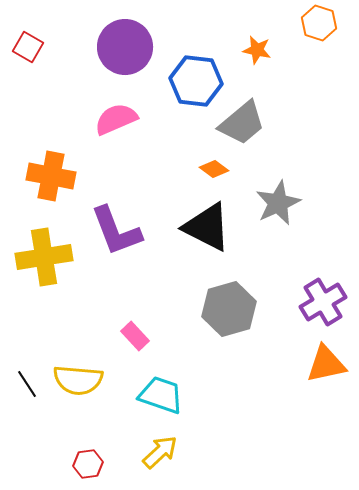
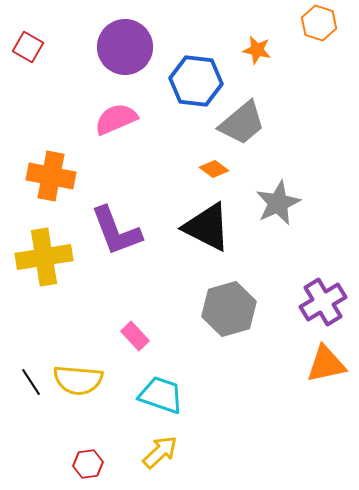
black line: moved 4 px right, 2 px up
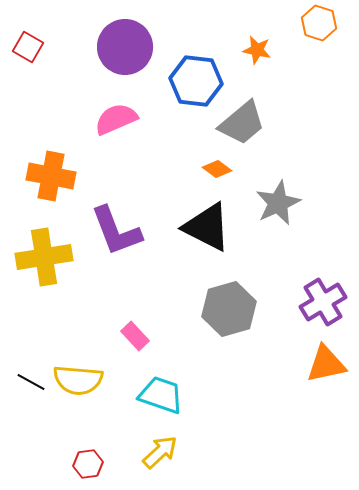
orange diamond: moved 3 px right
black line: rotated 28 degrees counterclockwise
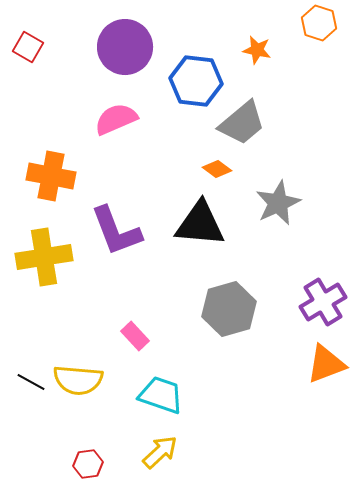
black triangle: moved 7 px left, 3 px up; rotated 22 degrees counterclockwise
orange triangle: rotated 9 degrees counterclockwise
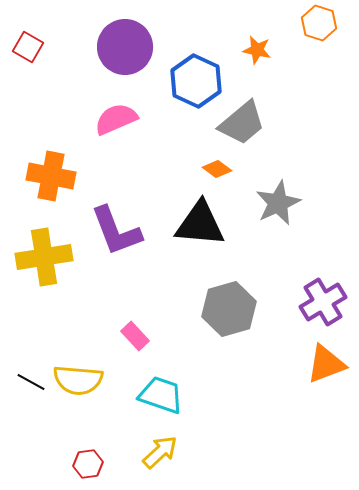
blue hexagon: rotated 18 degrees clockwise
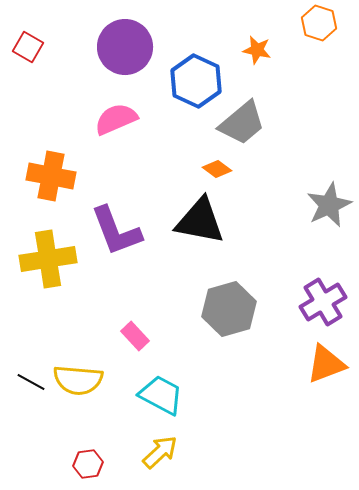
gray star: moved 51 px right, 2 px down
black triangle: moved 3 px up; rotated 6 degrees clockwise
yellow cross: moved 4 px right, 2 px down
cyan trapezoid: rotated 9 degrees clockwise
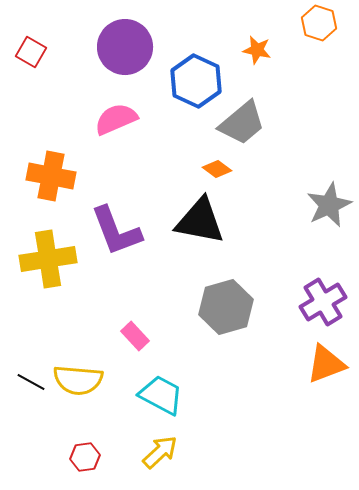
red square: moved 3 px right, 5 px down
gray hexagon: moved 3 px left, 2 px up
red hexagon: moved 3 px left, 7 px up
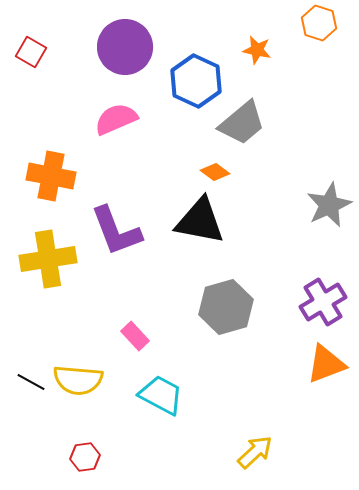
orange diamond: moved 2 px left, 3 px down
yellow arrow: moved 95 px right
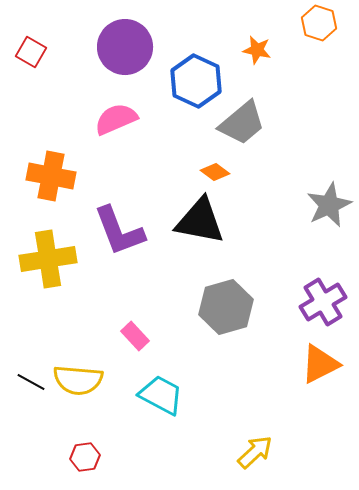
purple L-shape: moved 3 px right
orange triangle: moved 6 px left; rotated 6 degrees counterclockwise
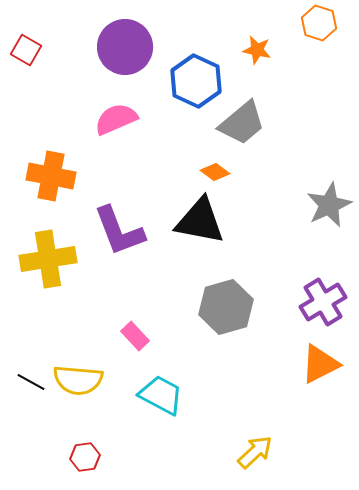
red square: moved 5 px left, 2 px up
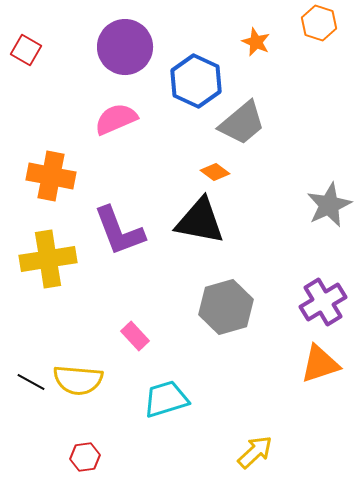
orange star: moved 1 px left, 8 px up; rotated 12 degrees clockwise
orange triangle: rotated 9 degrees clockwise
cyan trapezoid: moved 5 px right, 4 px down; rotated 45 degrees counterclockwise
